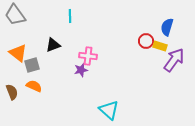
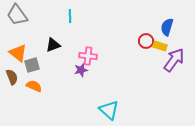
gray trapezoid: moved 2 px right
brown semicircle: moved 15 px up
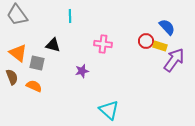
blue semicircle: rotated 120 degrees clockwise
black triangle: rotated 35 degrees clockwise
pink cross: moved 15 px right, 12 px up
gray square: moved 5 px right, 2 px up; rotated 28 degrees clockwise
purple star: moved 1 px right, 1 px down
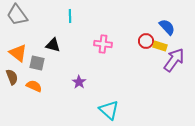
purple star: moved 3 px left, 11 px down; rotated 24 degrees counterclockwise
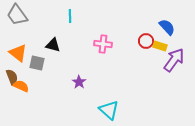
orange semicircle: moved 13 px left
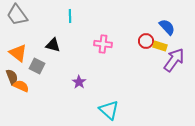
gray square: moved 3 px down; rotated 14 degrees clockwise
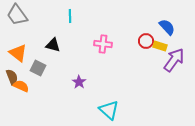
gray square: moved 1 px right, 2 px down
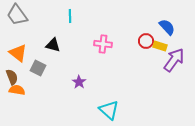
orange semicircle: moved 4 px left, 4 px down; rotated 14 degrees counterclockwise
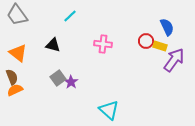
cyan line: rotated 48 degrees clockwise
blue semicircle: rotated 18 degrees clockwise
gray square: moved 20 px right, 10 px down; rotated 28 degrees clockwise
purple star: moved 8 px left
orange semicircle: moved 2 px left; rotated 35 degrees counterclockwise
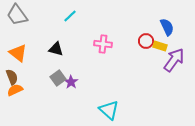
black triangle: moved 3 px right, 4 px down
